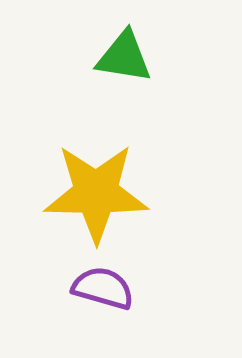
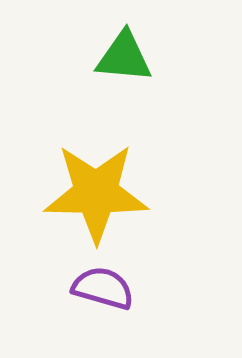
green triangle: rotated 4 degrees counterclockwise
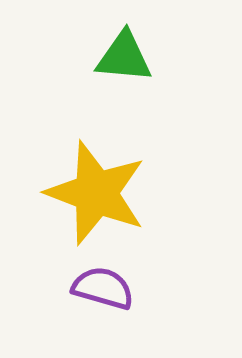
yellow star: rotated 20 degrees clockwise
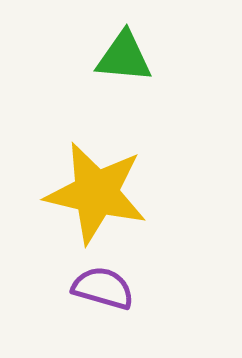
yellow star: rotated 8 degrees counterclockwise
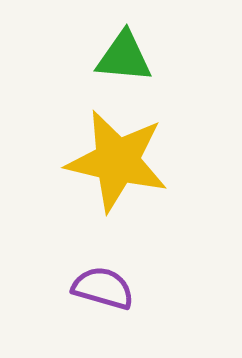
yellow star: moved 21 px right, 32 px up
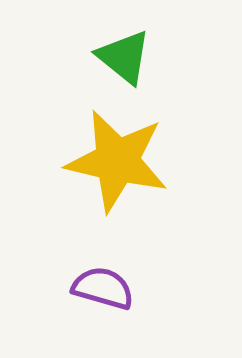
green triangle: rotated 34 degrees clockwise
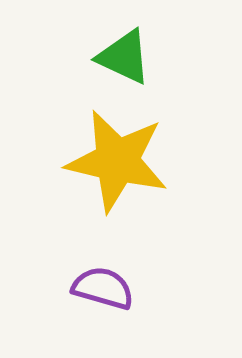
green triangle: rotated 14 degrees counterclockwise
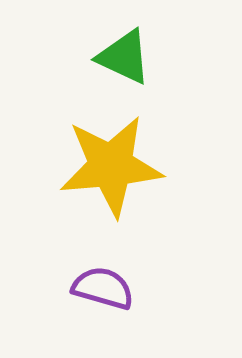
yellow star: moved 6 px left, 5 px down; rotated 18 degrees counterclockwise
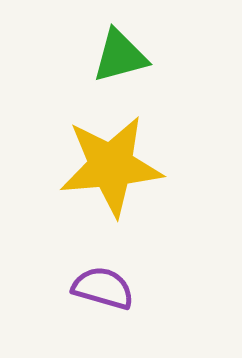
green triangle: moved 4 px left, 1 px up; rotated 40 degrees counterclockwise
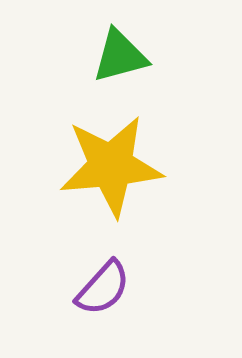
purple semicircle: rotated 116 degrees clockwise
